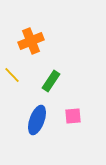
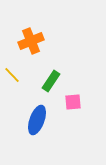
pink square: moved 14 px up
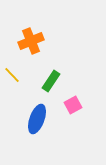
pink square: moved 3 px down; rotated 24 degrees counterclockwise
blue ellipse: moved 1 px up
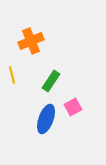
yellow line: rotated 30 degrees clockwise
pink square: moved 2 px down
blue ellipse: moved 9 px right
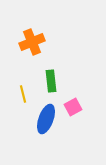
orange cross: moved 1 px right, 1 px down
yellow line: moved 11 px right, 19 px down
green rectangle: rotated 40 degrees counterclockwise
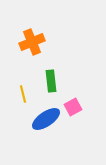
blue ellipse: rotated 36 degrees clockwise
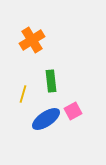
orange cross: moved 2 px up; rotated 10 degrees counterclockwise
yellow line: rotated 30 degrees clockwise
pink square: moved 4 px down
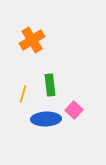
green rectangle: moved 1 px left, 4 px down
pink square: moved 1 px right, 1 px up; rotated 18 degrees counterclockwise
blue ellipse: rotated 32 degrees clockwise
